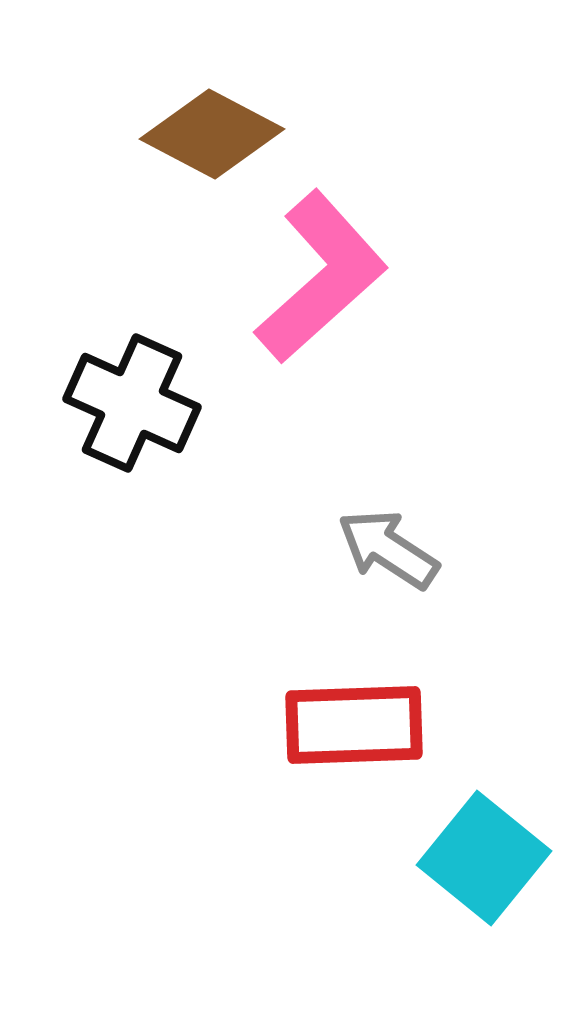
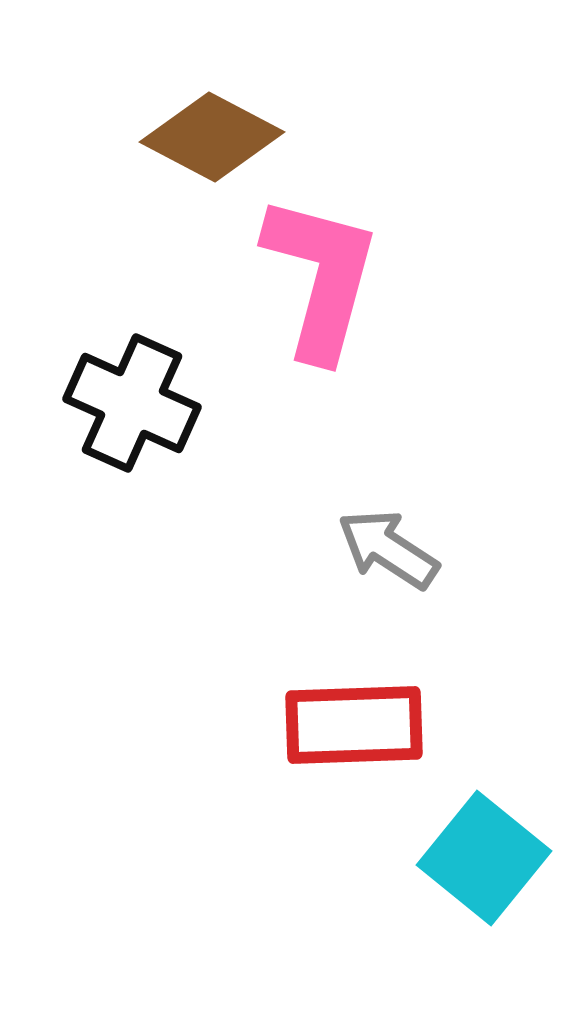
brown diamond: moved 3 px down
pink L-shape: rotated 33 degrees counterclockwise
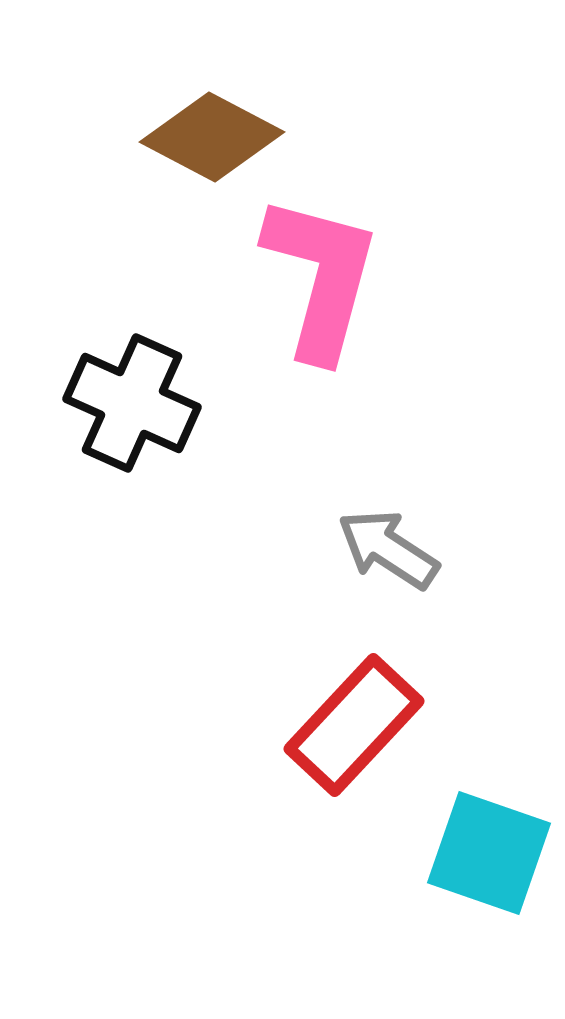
red rectangle: rotated 45 degrees counterclockwise
cyan square: moved 5 px right, 5 px up; rotated 20 degrees counterclockwise
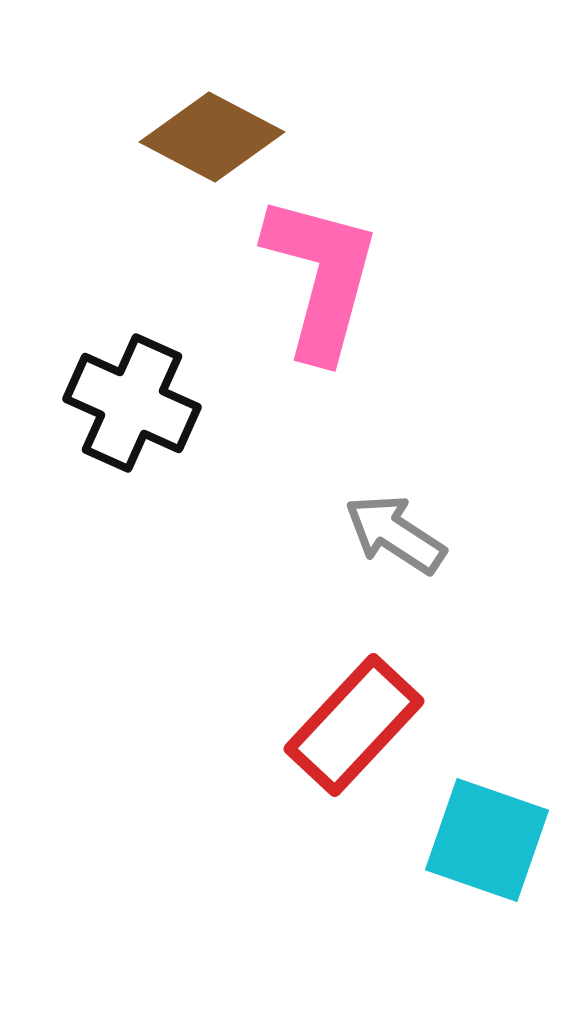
gray arrow: moved 7 px right, 15 px up
cyan square: moved 2 px left, 13 px up
